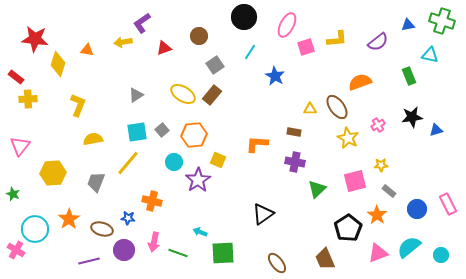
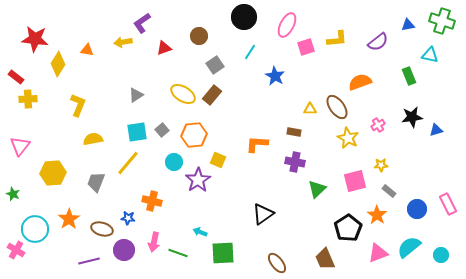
yellow diamond at (58, 64): rotated 15 degrees clockwise
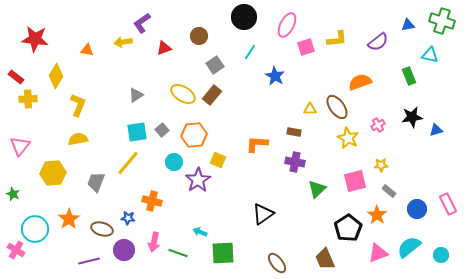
yellow diamond at (58, 64): moved 2 px left, 12 px down
yellow semicircle at (93, 139): moved 15 px left
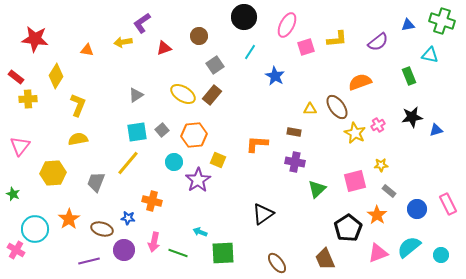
yellow star at (348, 138): moved 7 px right, 5 px up
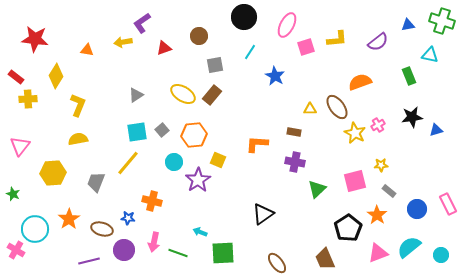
gray square at (215, 65): rotated 24 degrees clockwise
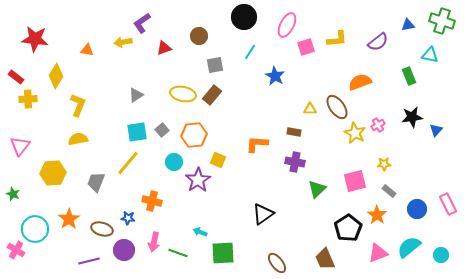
yellow ellipse at (183, 94): rotated 20 degrees counterclockwise
blue triangle at (436, 130): rotated 32 degrees counterclockwise
yellow star at (381, 165): moved 3 px right, 1 px up
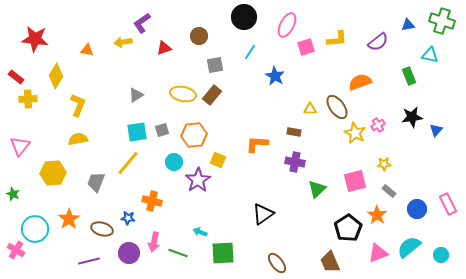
gray square at (162, 130): rotated 24 degrees clockwise
purple circle at (124, 250): moved 5 px right, 3 px down
brown trapezoid at (325, 259): moved 5 px right, 3 px down
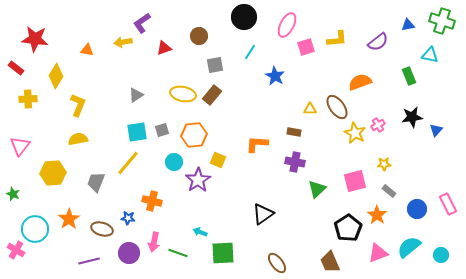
red rectangle at (16, 77): moved 9 px up
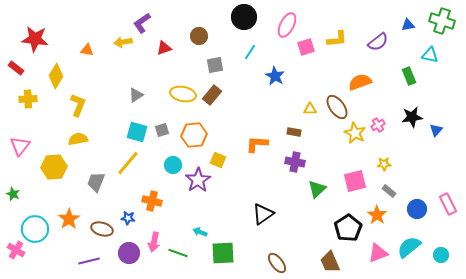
cyan square at (137, 132): rotated 25 degrees clockwise
cyan circle at (174, 162): moved 1 px left, 3 px down
yellow hexagon at (53, 173): moved 1 px right, 6 px up
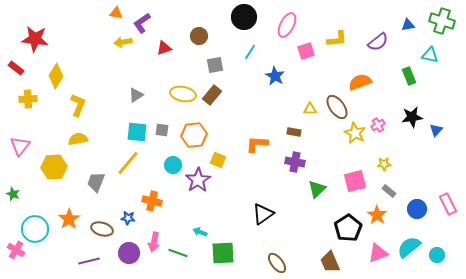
pink square at (306, 47): moved 4 px down
orange triangle at (87, 50): moved 29 px right, 37 px up
gray square at (162, 130): rotated 24 degrees clockwise
cyan square at (137, 132): rotated 10 degrees counterclockwise
cyan circle at (441, 255): moved 4 px left
